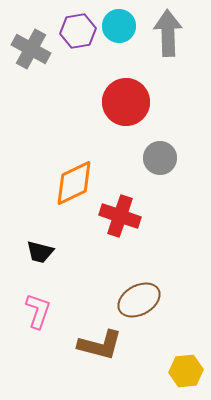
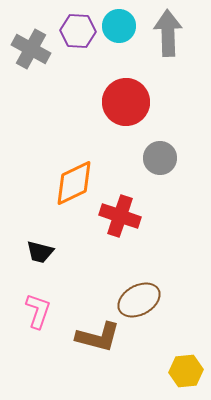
purple hexagon: rotated 12 degrees clockwise
brown L-shape: moved 2 px left, 8 px up
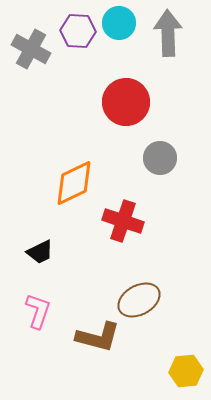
cyan circle: moved 3 px up
red cross: moved 3 px right, 5 px down
black trapezoid: rotated 40 degrees counterclockwise
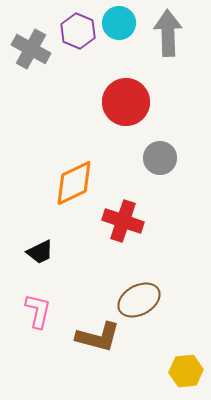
purple hexagon: rotated 20 degrees clockwise
pink L-shape: rotated 6 degrees counterclockwise
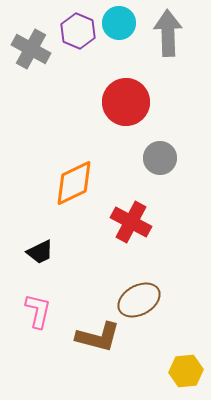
red cross: moved 8 px right, 1 px down; rotated 9 degrees clockwise
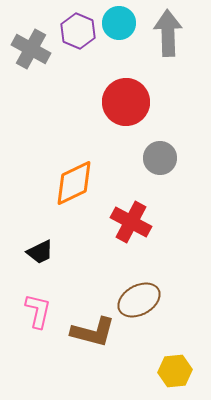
brown L-shape: moved 5 px left, 5 px up
yellow hexagon: moved 11 px left
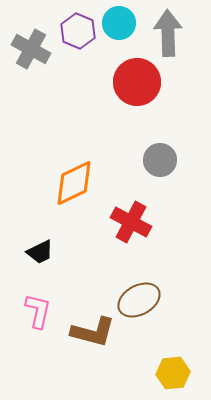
red circle: moved 11 px right, 20 px up
gray circle: moved 2 px down
yellow hexagon: moved 2 px left, 2 px down
